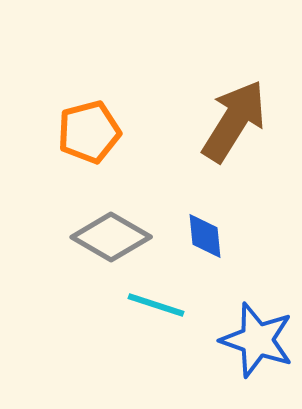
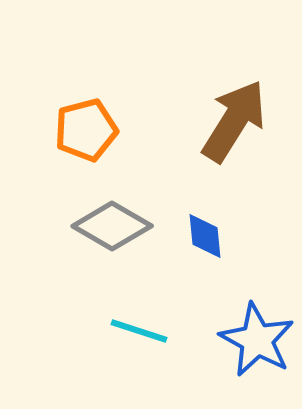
orange pentagon: moved 3 px left, 2 px up
gray diamond: moved 1 px right, 11 px up
cyan line: moved 17 px left, 26 px down
blue star: rotated 10 degrees clockwise
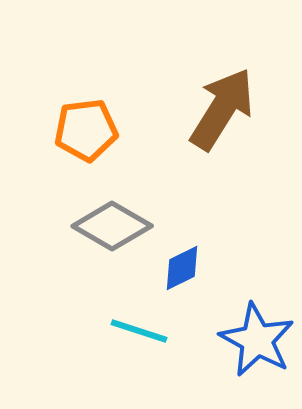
brown arrow: moved 12 px left, 12 px up
orange pentagon: rotated 8 degrees clockwise
blue diamond: moved 23 px left, 32 px down; rotated 69 degrees clockwise
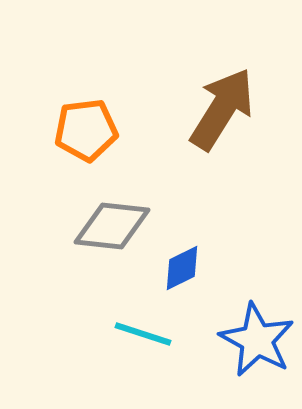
gray diamond: rotated 24 degrees counterclockwise
cyan line: moved 4 px right, 3 px down
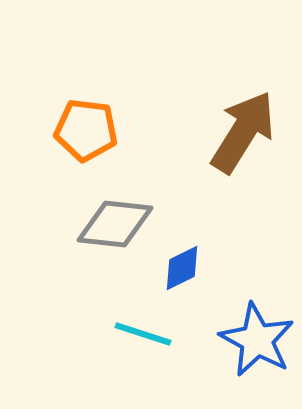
brown arrow: moved 21 px right, 23 px down
orange pentagon: rotated 14 degrees clockwise
gray diamond: moved 3 px right, 2 px up
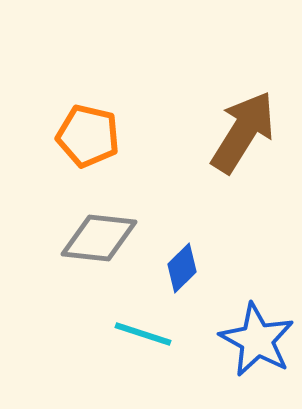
orange pentagon: moved 2 px right, 6 px down; rotated 6 degrees clockwise
gray diamond: moved 16 px left, 14 px down
blue diamond: rotated 18 degrees counterclockwise
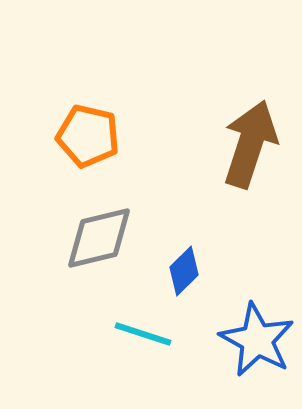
brown arrow: moved 7 px right, 12 px down; rotated 14 degrees counterclockwise
gray diamond: rotated 20 degrees counterclockwise
blue diamond: moved 2 px right, 3 px down
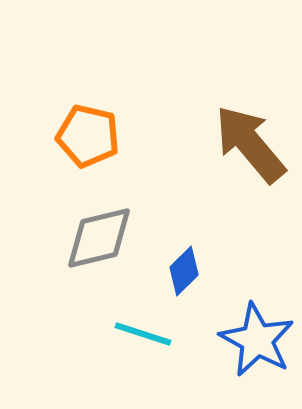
brown arrow: rotated 58 degrees counterclockwise
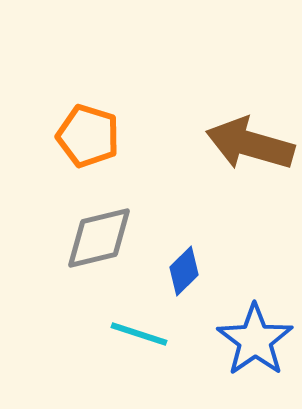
orange pentagon: rotated 4 degrees clockwise
brown arrow: rotated 34 degrees counterclockwise
cyan line: moved 4 px left
blue star: moved 2 px left; rotated 8 degrees clockwise
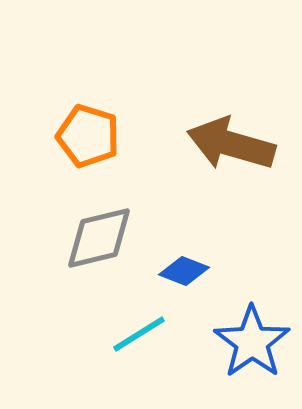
brown arrow: moved 19 px left
blue diamond: rotated 66 degrees clockwise
cyan line: rotated 50 degrees counterclockwise
blue star: moved 3 px left, 2 px down
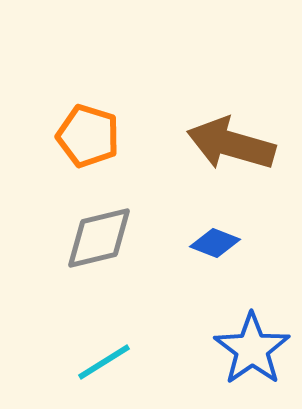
blue diamond: moved 31 px right, 28 px up
cyan line: moved 35 px left, 28 px down
blue star: moved 7 px down
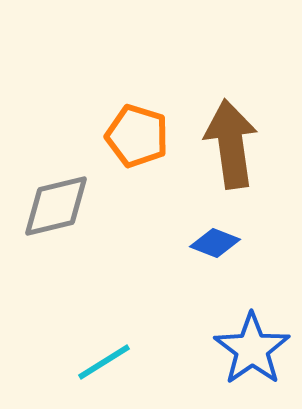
orange pentagon: moved 49 px right
brown arrow: rotated 66 degrees clockwise
gray diamond: moved 43 px left, 32 px up
